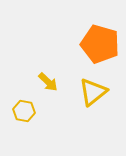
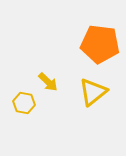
orange pentagon: rotated 9 degrees counterclockwise
yellow hexagon: moved 8 px up
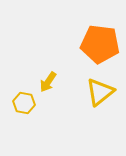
yellow arrow: rotated 80 degrees clockwise
yellow triangle: moved 7 px right
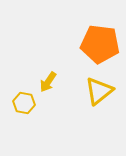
yellow triangle: moved 1 px left, 1 px up
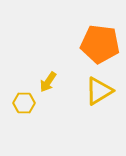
yellow triangle: rotated 8 degrees clockwise
yellow hexagon: rotated 10 degrees counterclockwise
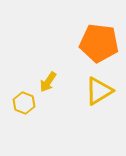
orange pentagon: moved 1 px left, 1 px up
yellow hexagon: rotated 20 degrees clockwise
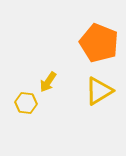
orange pentagon: rotated 15 degrees clockwise
yellow hexagon: moved 2 px right; rotated 15 degrees counterclockwise
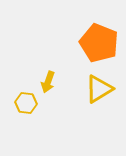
yellow arrow: rotated 15 degrees counterclockwise
yellow triangle: moved 2 px up
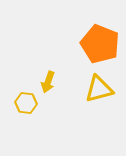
orange pentagon: moved 1 px right, 1 px down
yellow triangle: rotated 16 degrees clockwise
